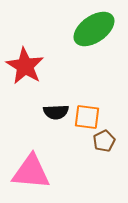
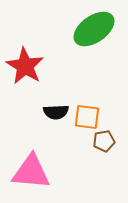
brown pentagon: rotated 15 degrees clockwise
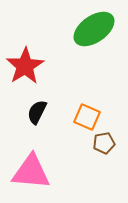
red star: rotated 9 degrees clockwise
black semicircle: moved 19 px left; rotated 120 degrees clockwise
orange square: rotated 16 degrees clockwise
brown pentagon: moved 2 px down
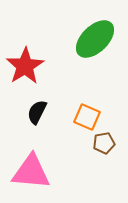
green ellipse: moved 1 px right, 10 px down; rotated 9 degrees counterclockwise
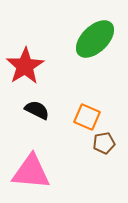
black semicircle: moved 2 px up; rotated 90 degrees clockwise
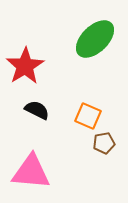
orange square: moved 1 px right, 1 px up
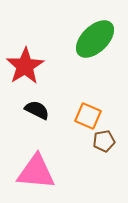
brown pentagon: moved 2 px up
pink triangle: moved 5 px right
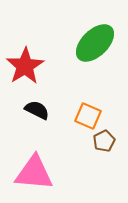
green ellipse: moved 4 px down
brown pentagon: rotated 15 degrees counterclockwise
pink triangle: moved 2 px left, 1 px down
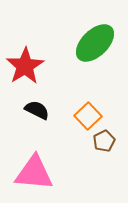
orange square: rotated 24 degrees clockwise
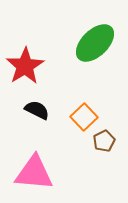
orange square: moved 4 px left, 1 px down
